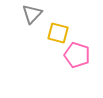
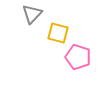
pink pentagon: moved 1 px right, 2 px down
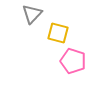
pink pentagon: moved 5 px left, 4 px down
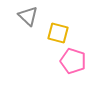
gray triangle: moved 4 px left, 2 px down; rotated 30 degrees counterclockwise
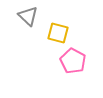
pink pentagon: rotated 10 degrees clockwise
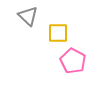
yellow square: rotated 15 degrees counterclockwise
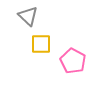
yellow square: moved 17 px left, 11 px down
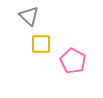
gray triangle: moved 1 px right
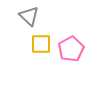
pink pentagon: moved 2 px left, 12 px up; rotated 15 degrees clockwise
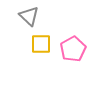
pink pentagon: moved 2 px right
